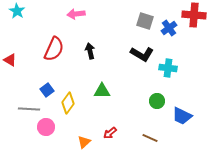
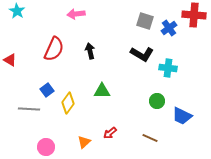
pink circle: moved 20 px down
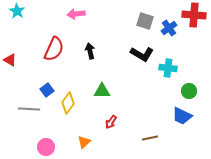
green circle: moved 32 px right, 10 px up
red arrow: moved 1 px right, 11 px up; rotated 16 degrees counterclockwise
brown line: rotated 35 degrees counterclockwise
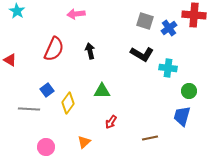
blue trapezoid: rotated 80 degrees clockwise
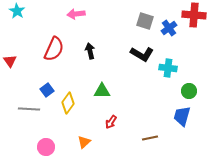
red triangle: moved 1 px down; rotated 24 degrees clockwise
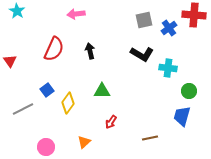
gray square: moved 1 px left, 1 px up; rotated 30 degrees counterclockwise
gray line: moved 6 px left; rotated 30 degrees counterclockwise
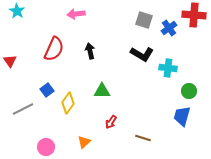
gray square: rotated 30 degrees clockwise
brown line: moved 7 px left; rotated 28 degrees clockwise
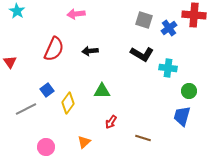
black arrow: rotated 84 degrees counterclockwise
red triangle: moved 1 px down
gray line: moved 3 px right
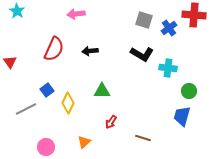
yellow diamond: rotated 10 degrees counterclockwise
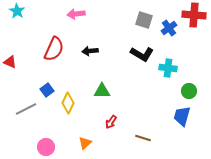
red triangle: rotated 32 degrees counterclockwise
orange triangle: moved 1 px right, 1 px down
